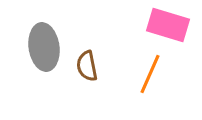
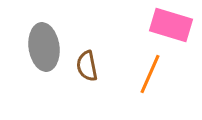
pink rectangle: moved 3 px right
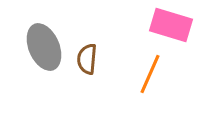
gray ellipse: rotated 15 degrees counterclockwise
brown semicircle: moved 7 px up; rotated 16 degrees clockwise
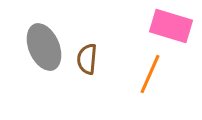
pink rectangle: moved 1 px down
